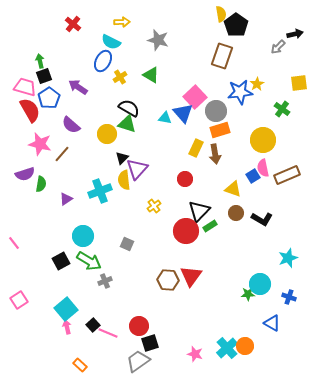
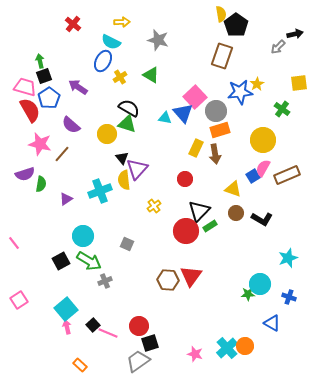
black triangle at (122, 158): rotated 24 degrees counterclockwise
pink semicircle at (263, 168): rotated 42 degrees clockwise
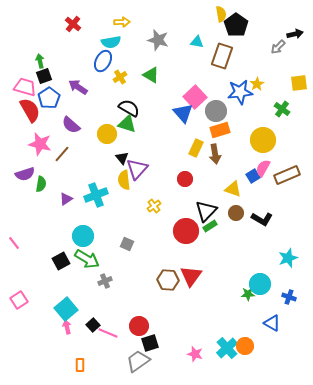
cyan semicircle at (111, 42): rotated 36 degrees counterclockwise
cyan triangle at (165, 118): moved 32 px right, 76 px up
cyan cross at (100, 191): moved 4 px left, 4 px down
black triangle at (199, 211): moved 7 px right
green arrow at (89, 261): moved 2 px left, 2 px up
orange rectangle at (80, 365): rotated 48 degrees clockwise
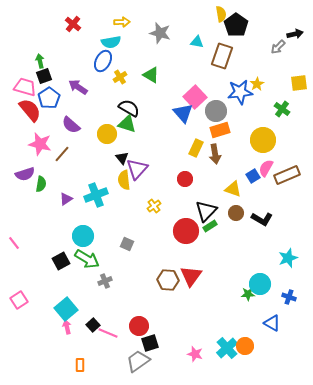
gray star at (158, 40): moved 2 px right, 7 px up
red semicircle at (30, 110): rotated 10 degrees counterclockwise
pink semicircle at (263, 168): moved 3 px right
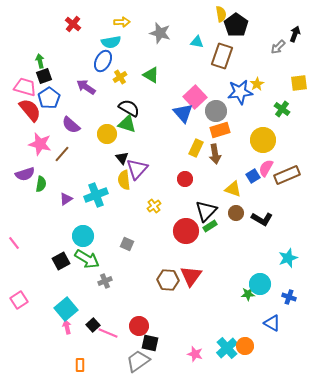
black arrow at (295, 34): rotated 56 degrees counterclockwise
purple arrow at (78, 87): moved 8 px right
black square at (150, 343): rotated 30 degrees clockwise
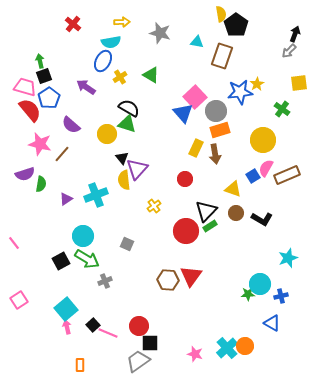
gray arrow at (278, 47): moved 11 px right, 4 px down
blue cross at (289, 297): moved 8 px left, 1 px up; rotated 32 degrees counterclockwise
black square at (150, 343): rotated 12 degrees counterclockwise
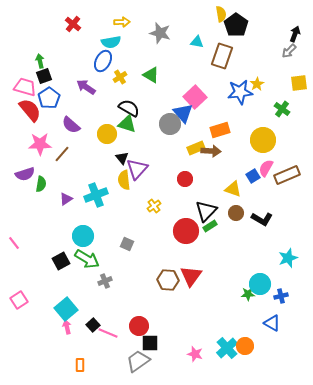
gray circle at (216, 111): moved 46 px left, 13 px down
pink star at (40, 144): rotated 15 degrees counterclockwise
yellow rectangle at (196, 148): rotated 42 degrees clockwise
brown arrow at (215, 154): moved 4 px left, 3 px up; rotated 78 degrees counterclockwise
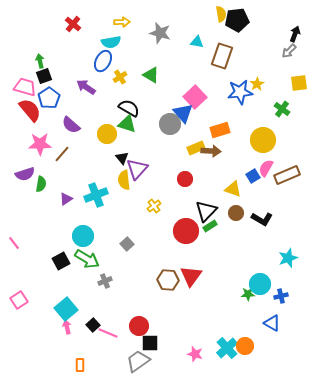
black pentagon at (236, 25): moved 1 px right, 5 px up; rotated 30 degrees clockwise
gray square at (127, 244): rotated 24 degrees clockwise
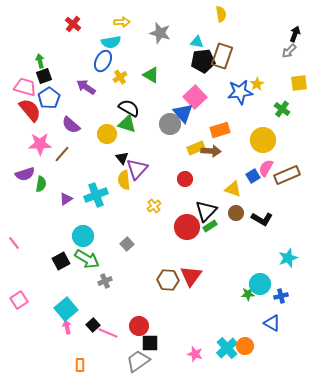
black pentagon at (237, 20): moved 34 px left, 41 px down
red circle at (186, 231): moved 1 px right, 4 px up
